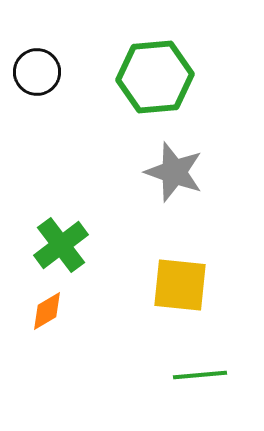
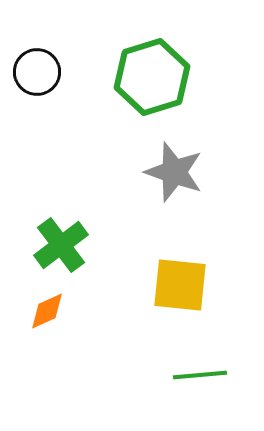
green hexagon: moved 3 px left; rotated 12 degrees counterclockwise
orange diamond: rotated 6 degrees clockwise
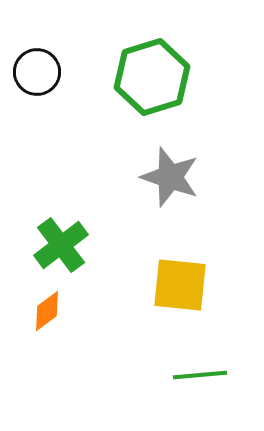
gray star: moved 4 px left, 5 px down
orange diamond: rotated 12 degrees counterclockwise
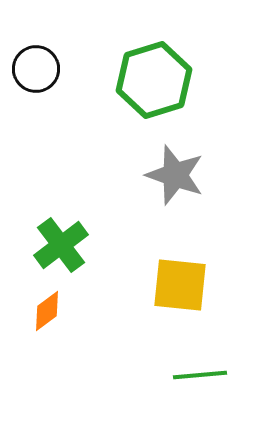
black circle: moved 1 px left, 3 px up
green hexagon: moved 2 px right, 3 px down
gray star: moved 5 px right, 2 px up
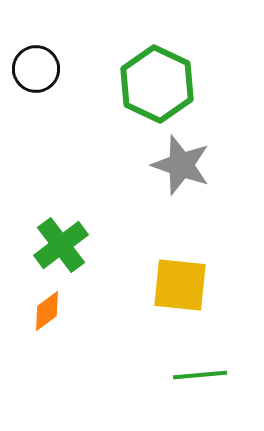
green hexagon: moved 3 px right, 4 px down; rotated 18 degrees counterclockwise
gray star: moved 6 px right, 10 px up
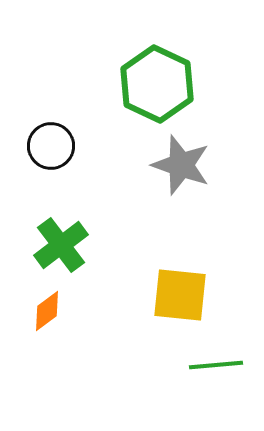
black circle: moved 15 px right, 77 px down
yellow square: moved 10 px down
green line: moved 16 px right, 10 px up
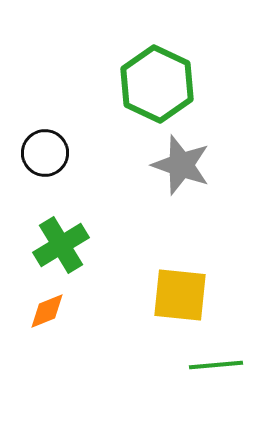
black circle: moved 6 px left, 7 px down
green cross: rotated 6 degrees clockwise
orange diamond: rotated 15 degrees clockwise
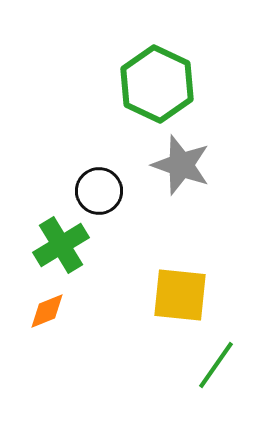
black circle: moved 54 px right, 38 px down
green line: rotated 50 degrees counterclockwise
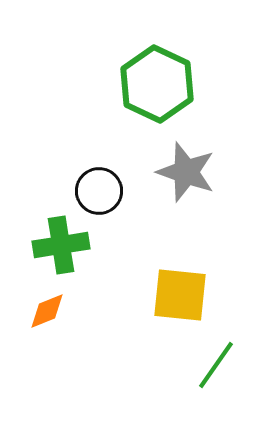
gray star: moved 5 px right, 7 px down
green cross: rotated 22 degrees clockwise
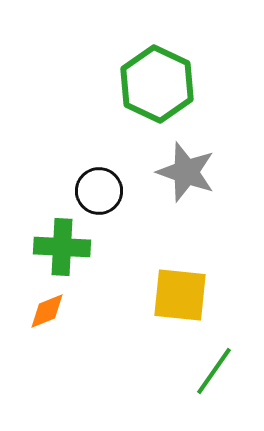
green cross: moved 1 px right, 2 px down; rotated 12 degrees clockwise
green line: moved 2 px left, 6 px down
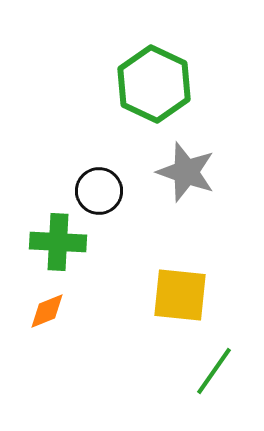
green hexagon: moved 3 px left
green cross: moved 4 px left, 5 px up
